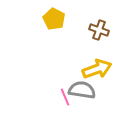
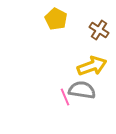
yellow pentagon: moved 2 px right
brown cross: rotated 12 degrees clockwise
yellow arrow: moved 5 px left, 3 px up
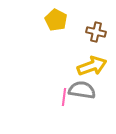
yellow pentagon: moved 1 px down
brown cross: moved 3 px left, 2 px down; rotated 18 degrees counterclockwise
pink line: moved 1 px left; rotated 30 degrees clockwise
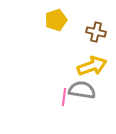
yellow pentagon: rotated 25 degrees clockwise
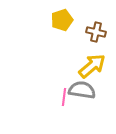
yellow pentagon: moved 6 px right
yellow arrow: rotated 20 degrees counterclockwise
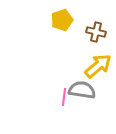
yellow arrow: moved 6 px right
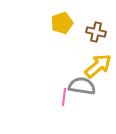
yellow pentagon: moved 3 px down
gray semicircle: moved 4 px up
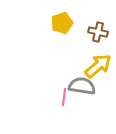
brown cross: moved 2 px right
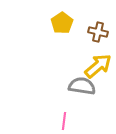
yellow pentagon: rotated 15 degrees counterclockwise
pink line: moved 24 px down
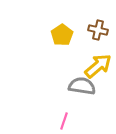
yellow pentagon: moved 12 px down
brown cross: moved 2 px up
pink line: rotated 12 degrees clockwise
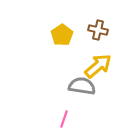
pink line: moved 2 px up
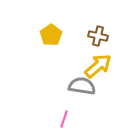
brown cross: moved 6 px down
yellow pentagon: moved 11 px left
